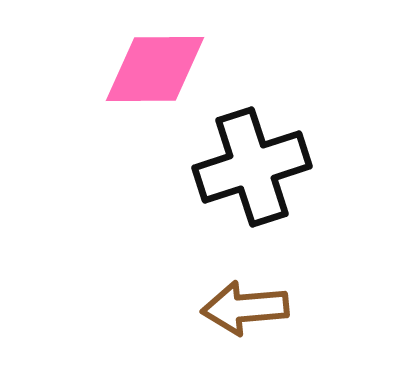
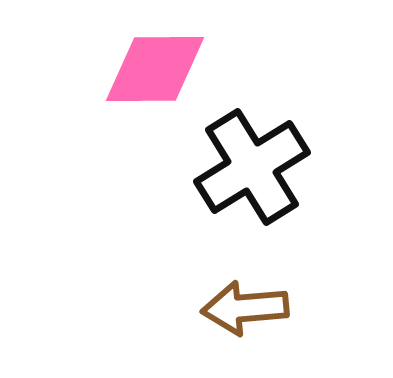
black cross: rotated 14 degrees counterclockwise
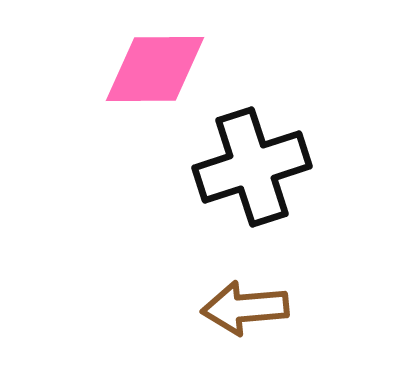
black cross: rotated 14 degrees clockwise
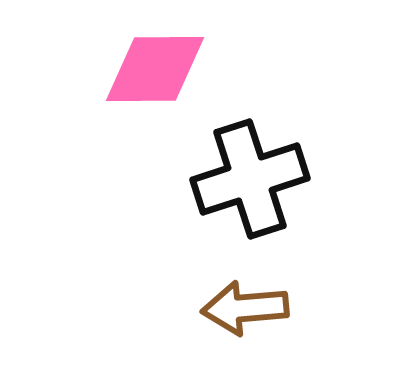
black cross: moved 2 px left, 12 px down
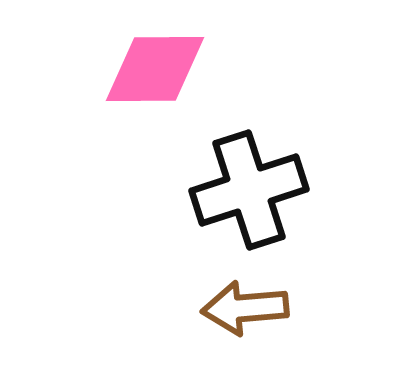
black cross: moved 1 px left, 11 px down
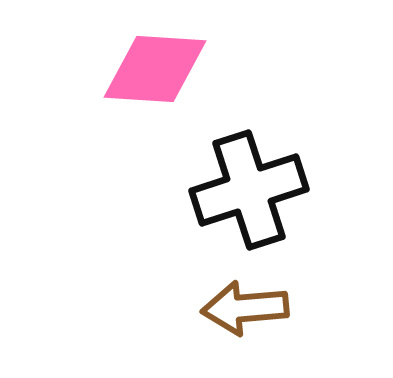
pink diamond: rotated 4 degrees clockwise
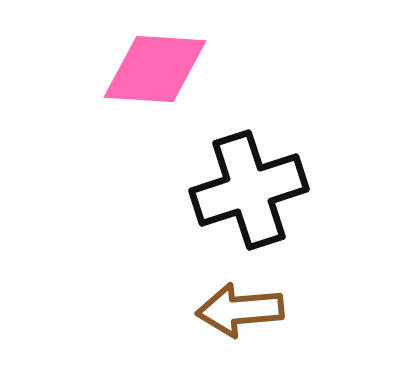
brown arrow: moved 5 px left, 2 px down
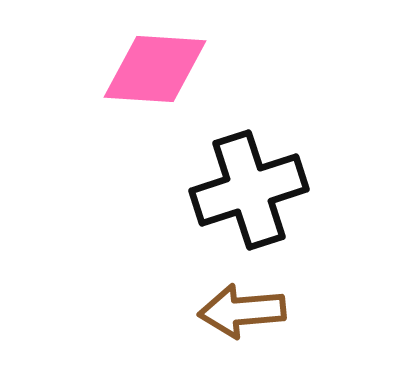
brown arrow: moved 2 px right, 1 px down
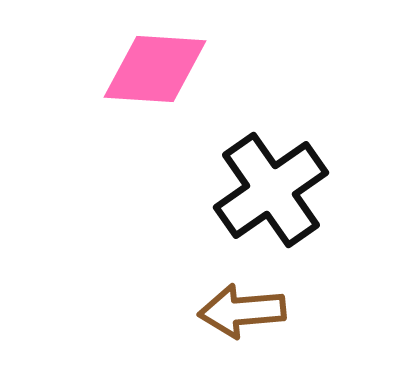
black cross: moved 22 px right; rotated 17 degrees counterclockwise
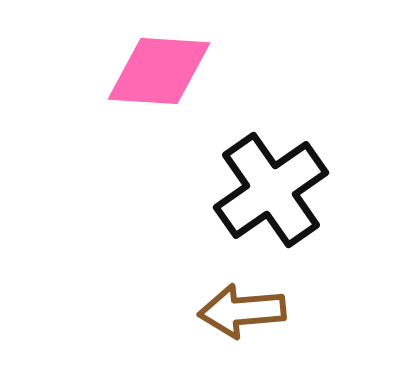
pink diamond: moved 4 px right, 2 px down
